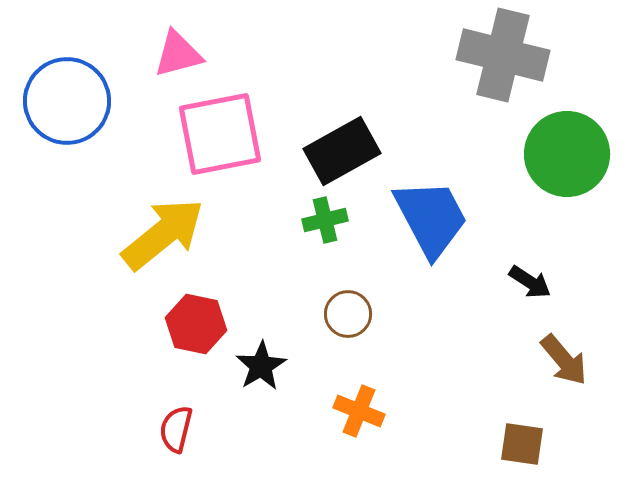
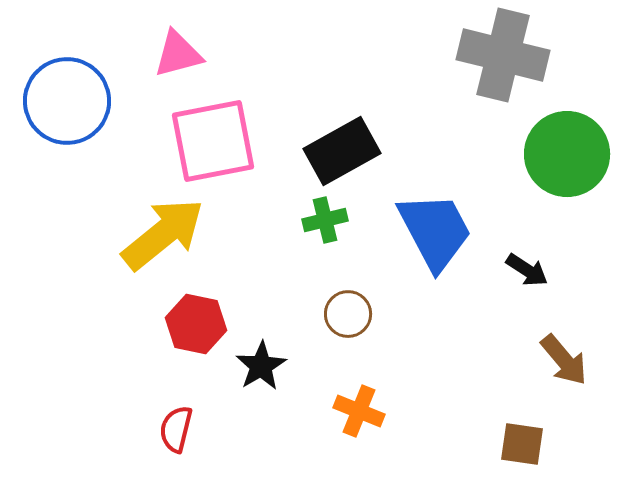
pink square: moved 7 px left, 7 px down
blue trapezoid: moved 4 px right, 13 px down
black arrow: moved 3 px left, 12 px up
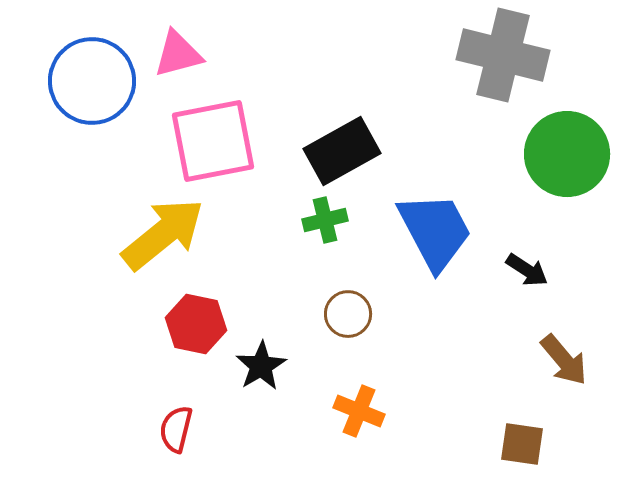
blue circle: moved 25 px right, 20 px up
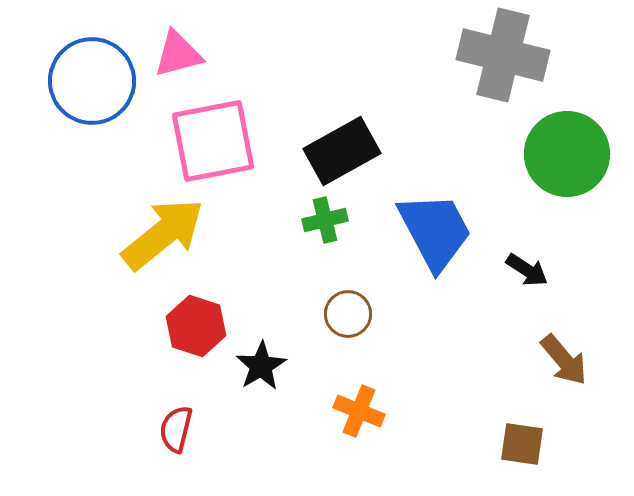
red hexagon: moved 2 px down; rotated 6 degrees clockwise
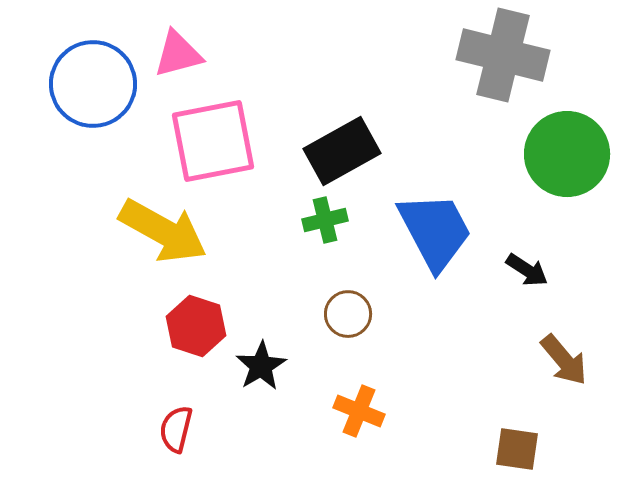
blue circle: moved 1 px right, 3 px down
yellow arrow: moved 3 px up; rotated 68 degrees clockwise
brown square: moved 5 px left, 5 px down
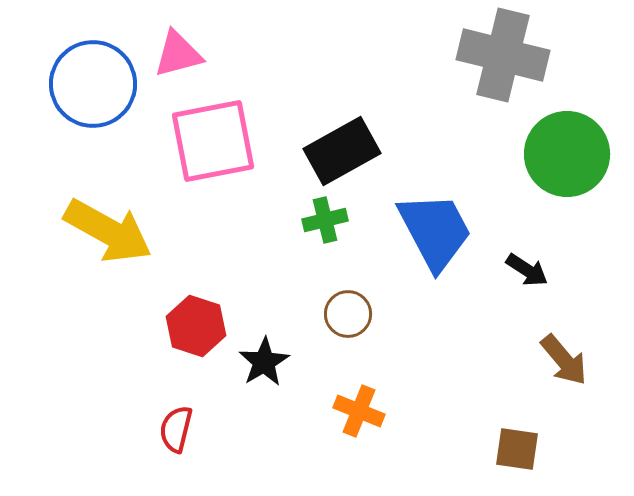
yellow arrow: moved 55 px left
black star: moved 3 px right, 4 px up
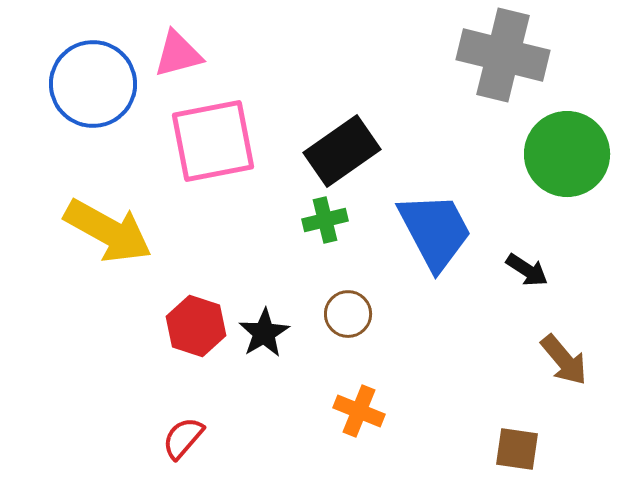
black rectangle: rotated 6 degrees counterclockwise
black star: moved 29 px up
red semicircle: moved 7 px right, 9 px down; rotated 27 degrees clockwise
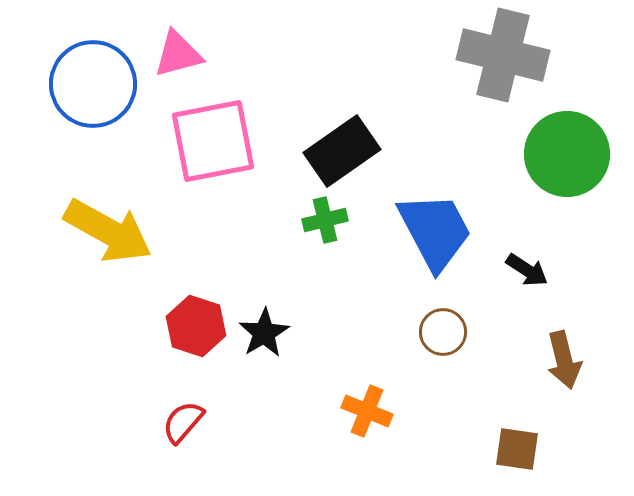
brown circle: moved 95 px right, 18 px down
brown arrow: rotated 26 degrees clockwise
orange cross: moved 8 px right
red semicircle: moved 16 px up
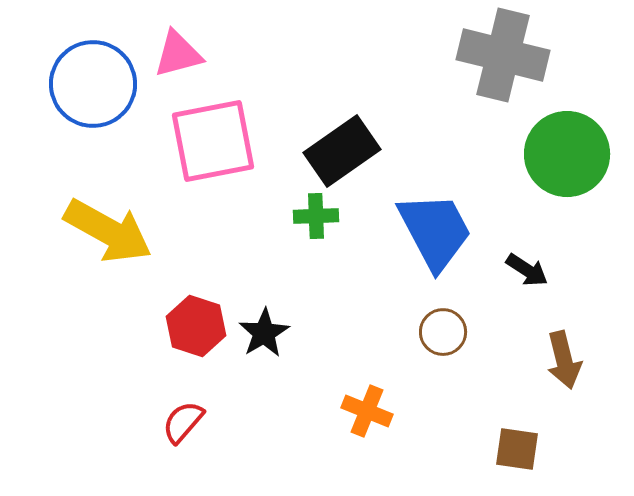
green cross: moved 9 px left, 4 px up; rotated 12 degrees clockwise
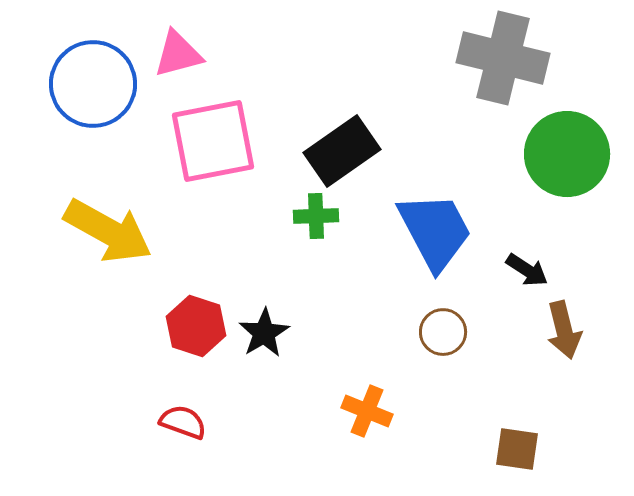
gray cross: moved 3 px down
brown arrow: moved 30 px up
red semicircle: rotated 69 degrees clockwise
